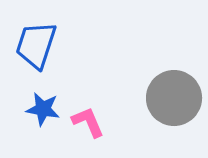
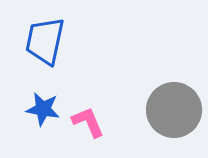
blue trapezoid: moved 9 px right, 4 px up; rotated 6 degrees counterclockwise
gray circle: moved 12 px down
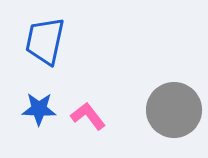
blue star: moved 4 px left; rotated 8 degrees counterclockwise
pink L-shape: moved 6 px up; rotated 15 degrees counterclockwise
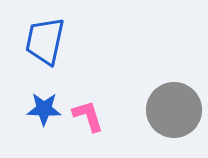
blue star: moved 5 px right
pink L-shape: rotated 21 degrees clockwise
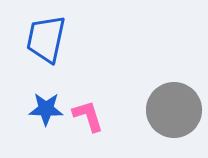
blue trapezoid: moved 1 px right, 2 px up
blue star: moved 2 px right
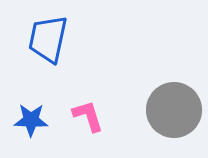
blue trapezoid: moved 2 px right
blue star: moved 15 px left, 11 px down
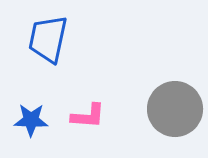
gray circle: moved 1 px right, 1 px up
pink L-shape: rotated 111 degrees clockwise
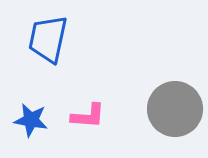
blue star: rotated 8 degrees clockwise
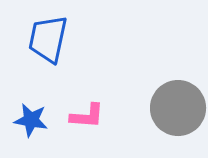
gray circle: moved 3 px right, 1 px up
pink L-shape: moved 1 px left
